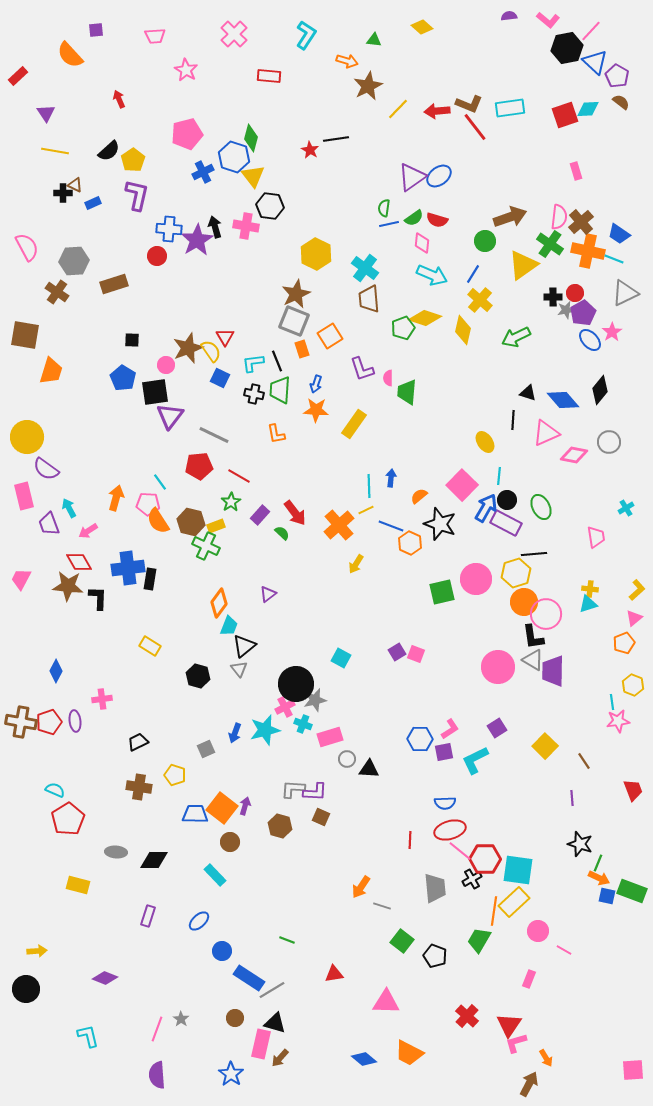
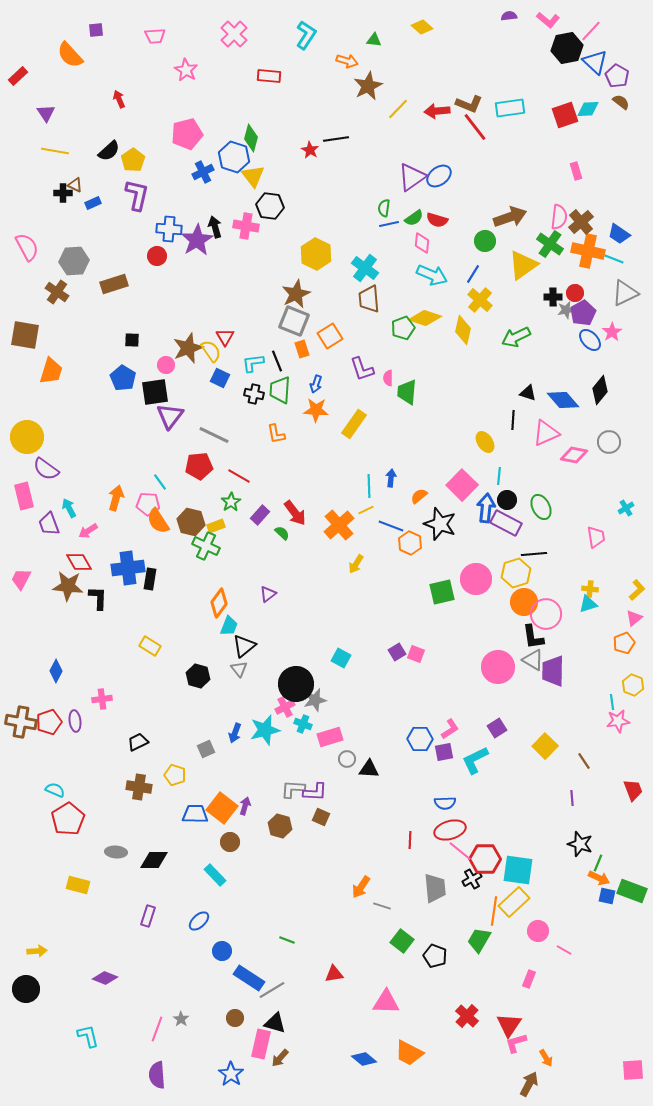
blue arrow at (486, 508): rotated 24 degrees counterclockwise
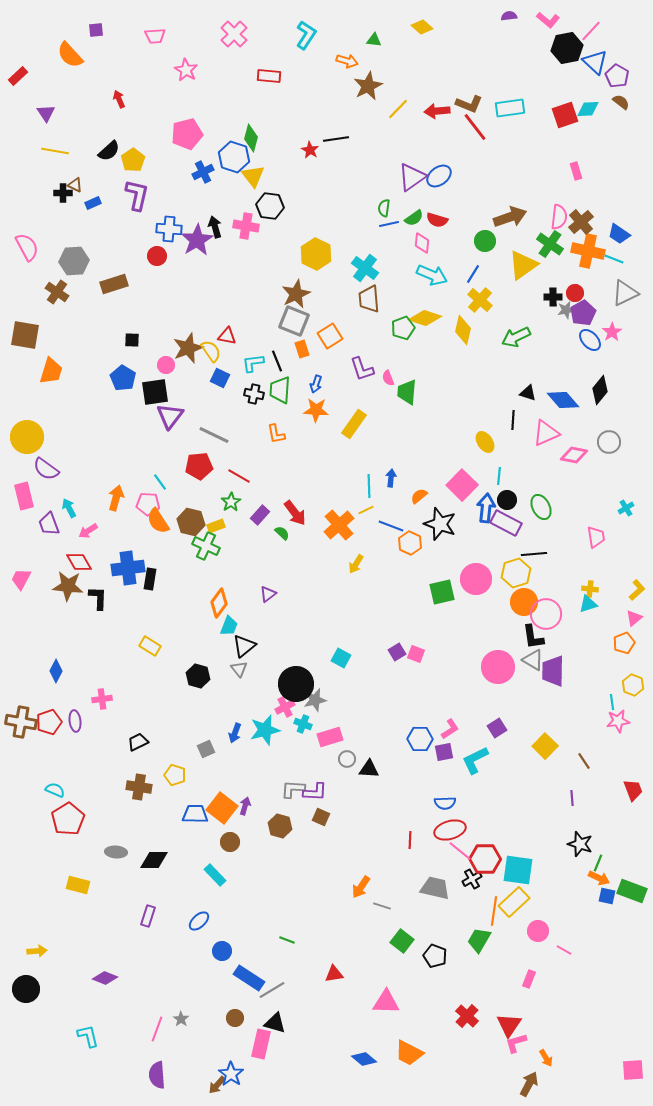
red triangle at (225, 337): moved 2 px right, 1 px up; rotated 48 degrees counterclockwise
pink semicircle at (388, 378): rotated 21 degrees counterclockwise
gray trapezoid at (435, 888): rotated 72 degrees counterclockwise
brown arrow at (280, 1058): moved 63 px left, 27 px down
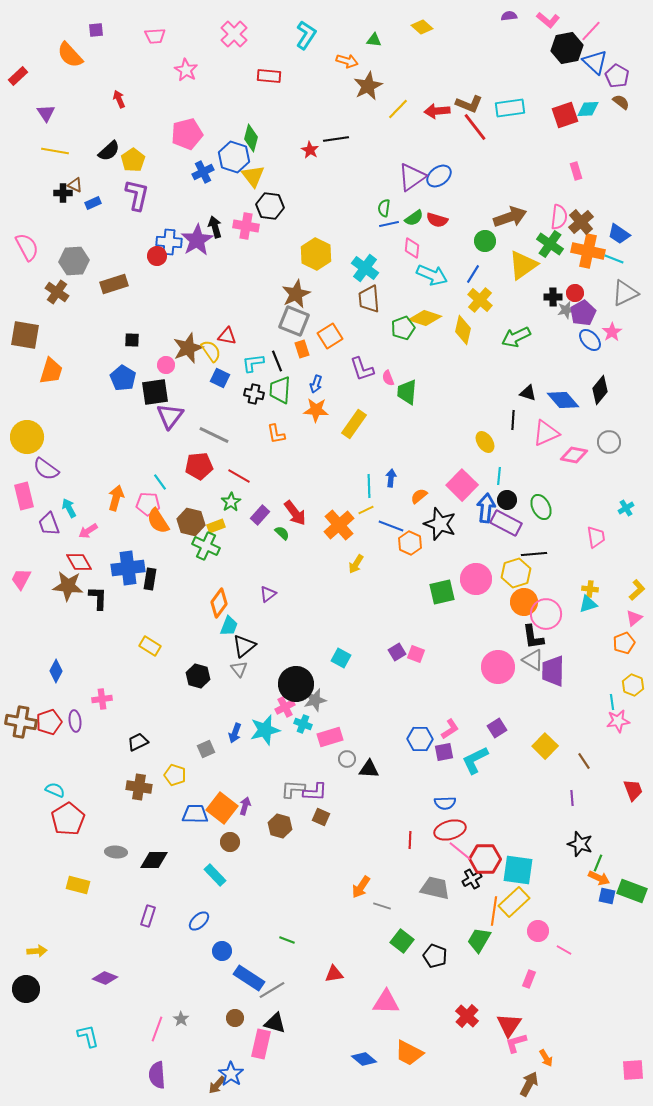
blue cross at (169, 229): moved 13 px down
pink diamond at (422, 243): moved 10 px left, 5 px down
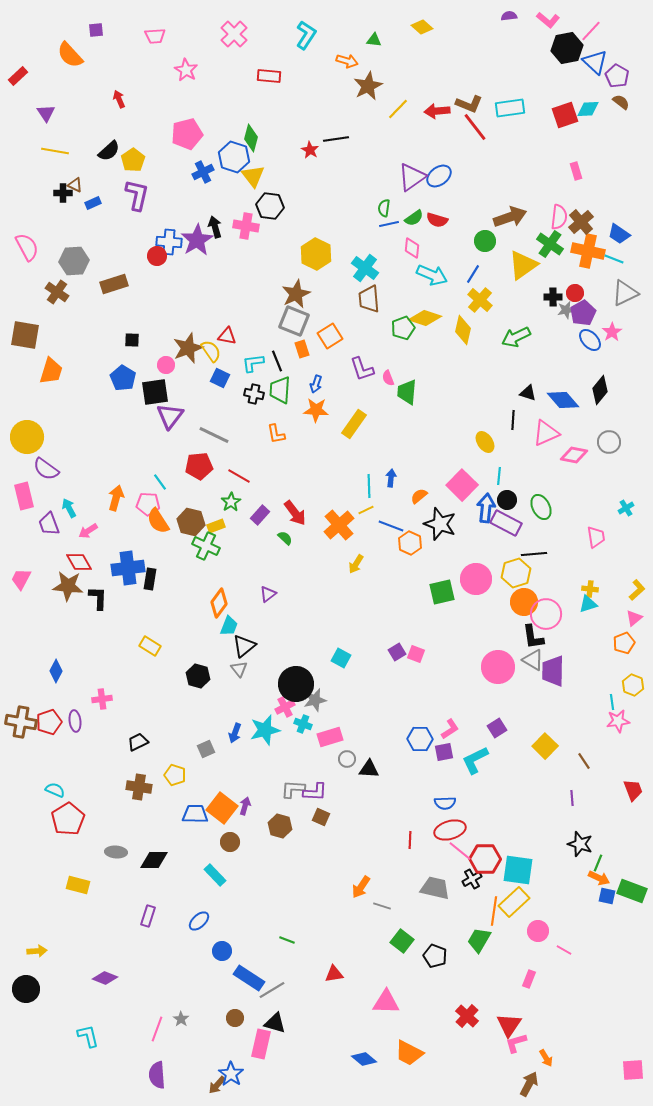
green semicircle at (282, 533): moved 3 px right, 5 px down
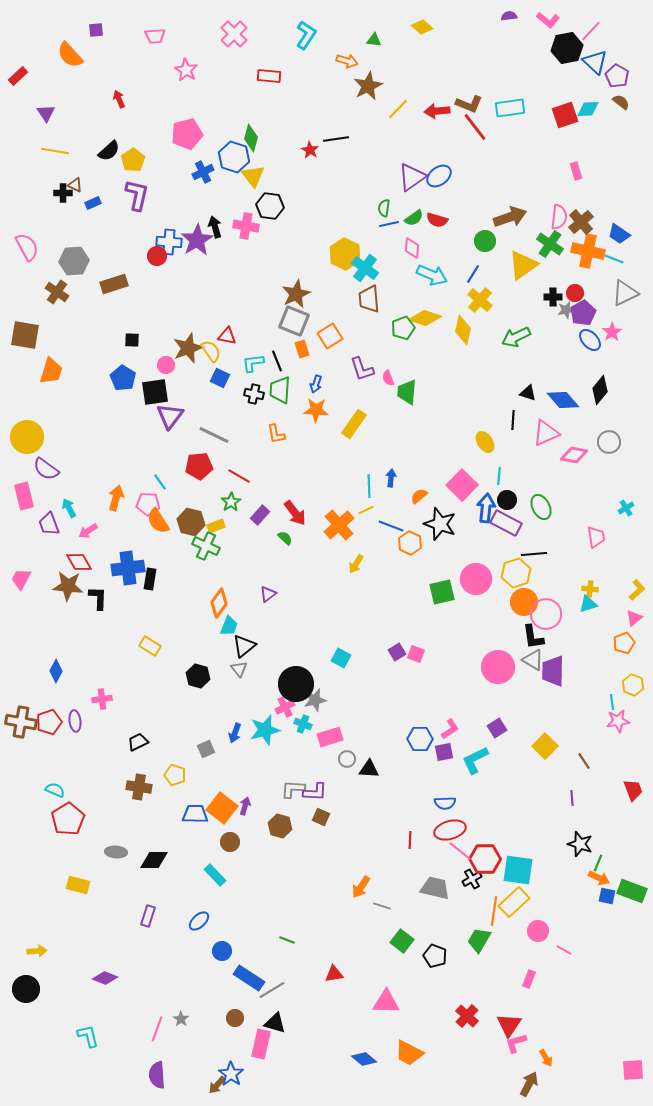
yellow hexagon at (316, 254): moved 29 px right
